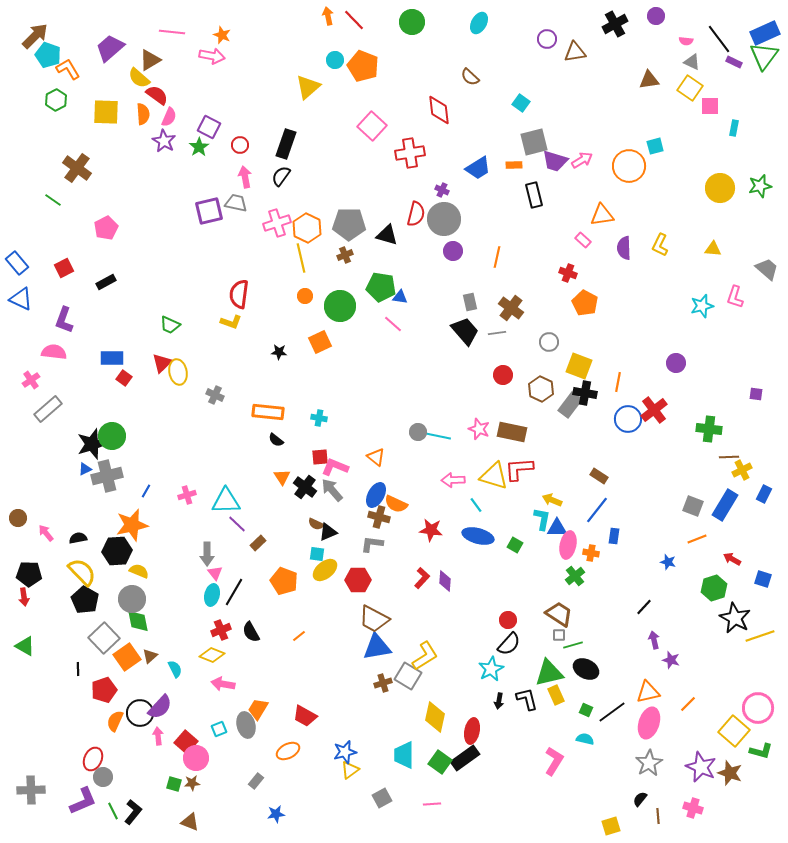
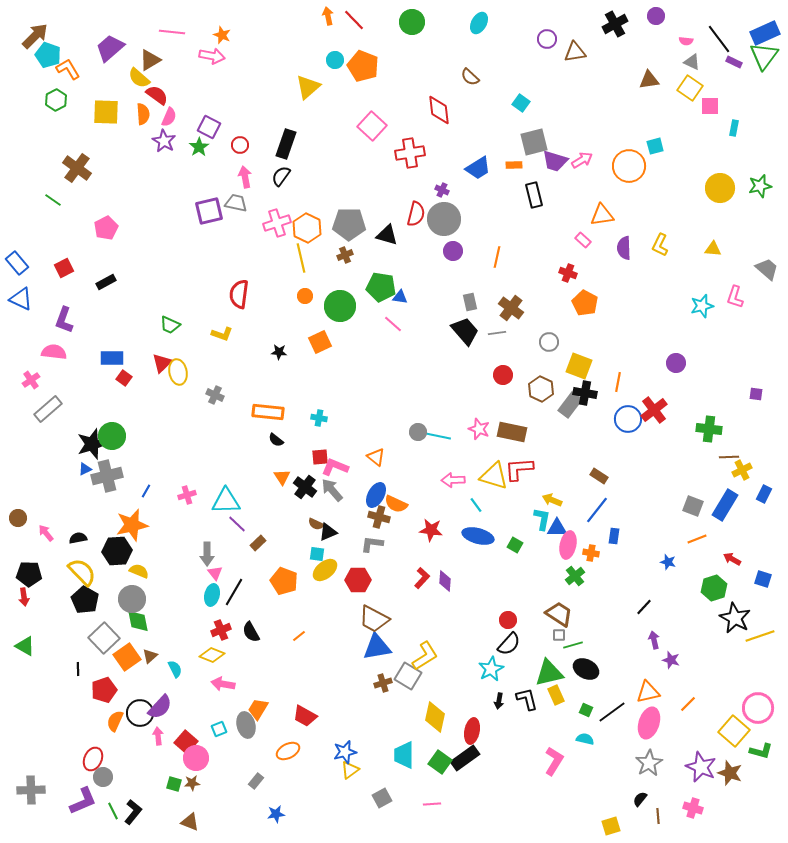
yellow L-shape at (231, 322): moved 9 px left, 12 px down
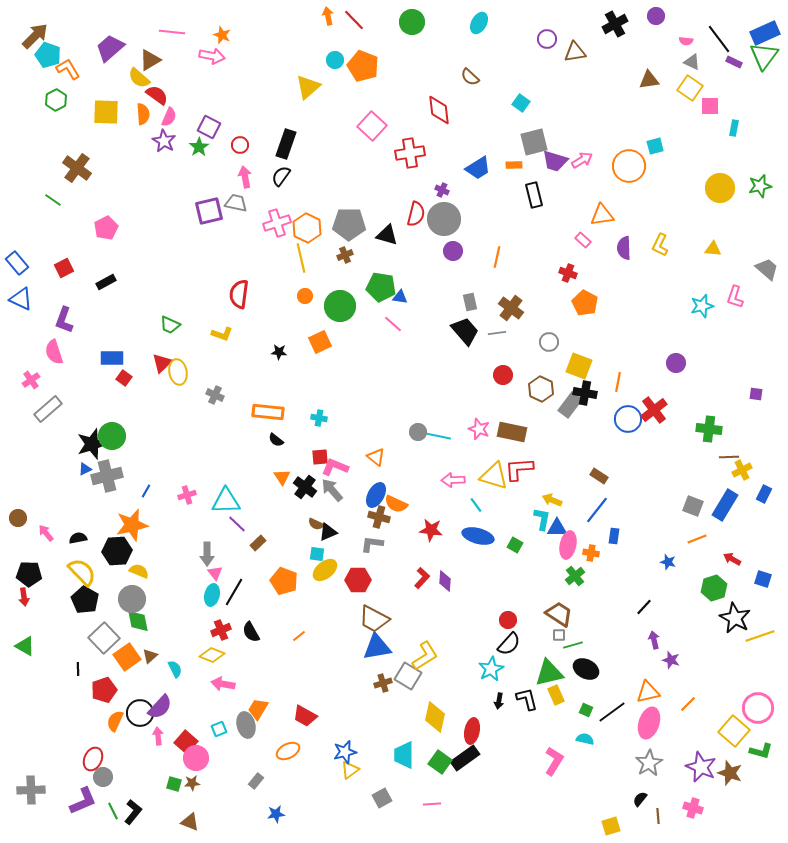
pink semicircle at (54, 352): rotated 115 degrees counterclockwise
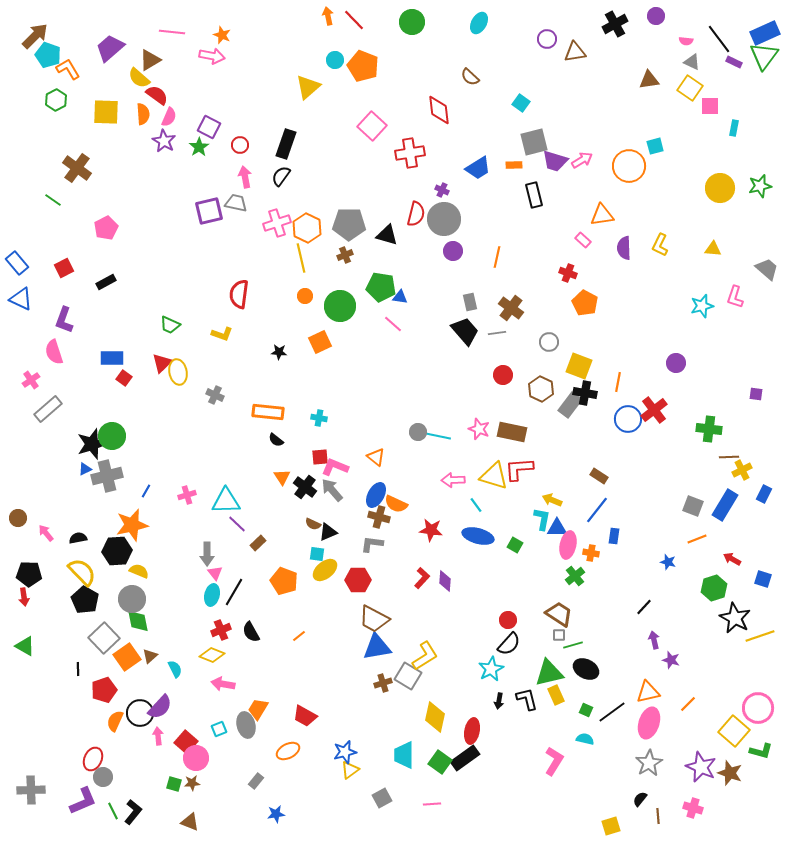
brown semicircle at (316, 524): moved 3 px left
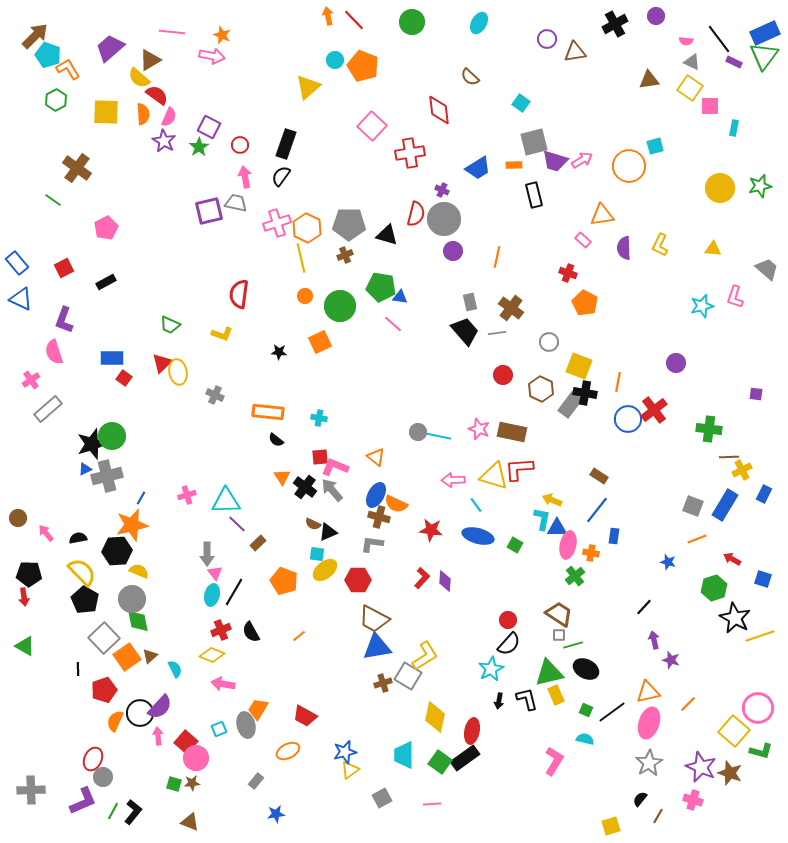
blue line at (146, 491): moved 5 px left, 7 px down
pink cross at (693, 808): moved 8 px up
green line at (113, 811): rotated 54 degrees clockwise
brown line at (658, 816): rotated 35 degrees clockwise
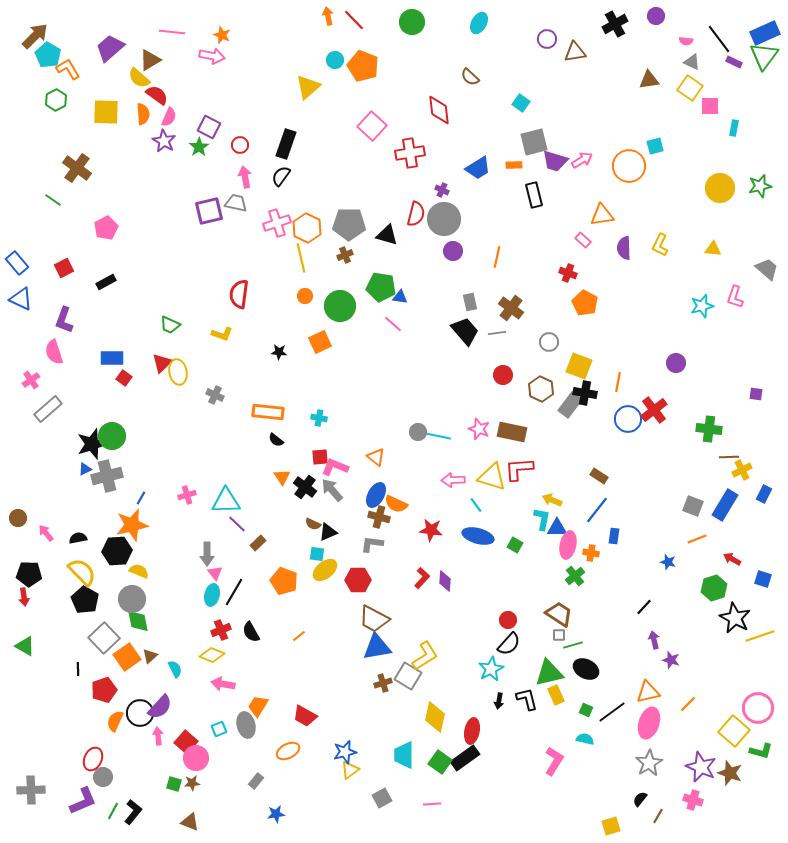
cyan pentagon at (48, 55): rotated 10 degrees clockwise
yellow triangle at (494, 476): moved 2 px left, 1 px down
orange trapezoid at (258, 709): moved 3 px up
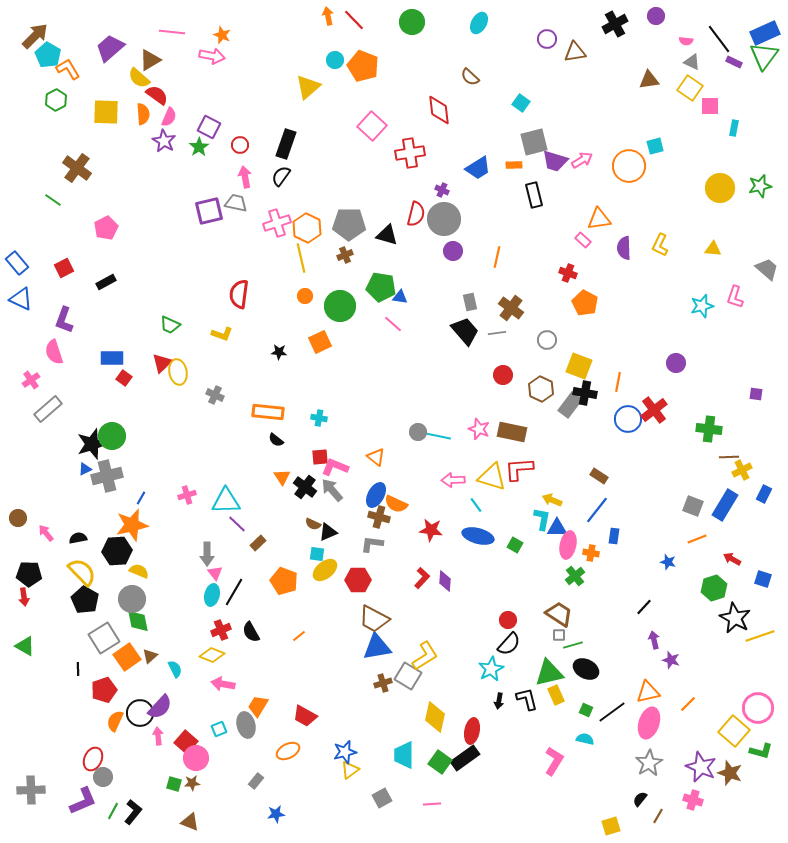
orange triangle at (602, 215): moved 3 px left, 4 px down
gray circle at (549, 342): moved 2 px left, 2 px up
gray square at (104, 638): rotated 12 degrees clockwise
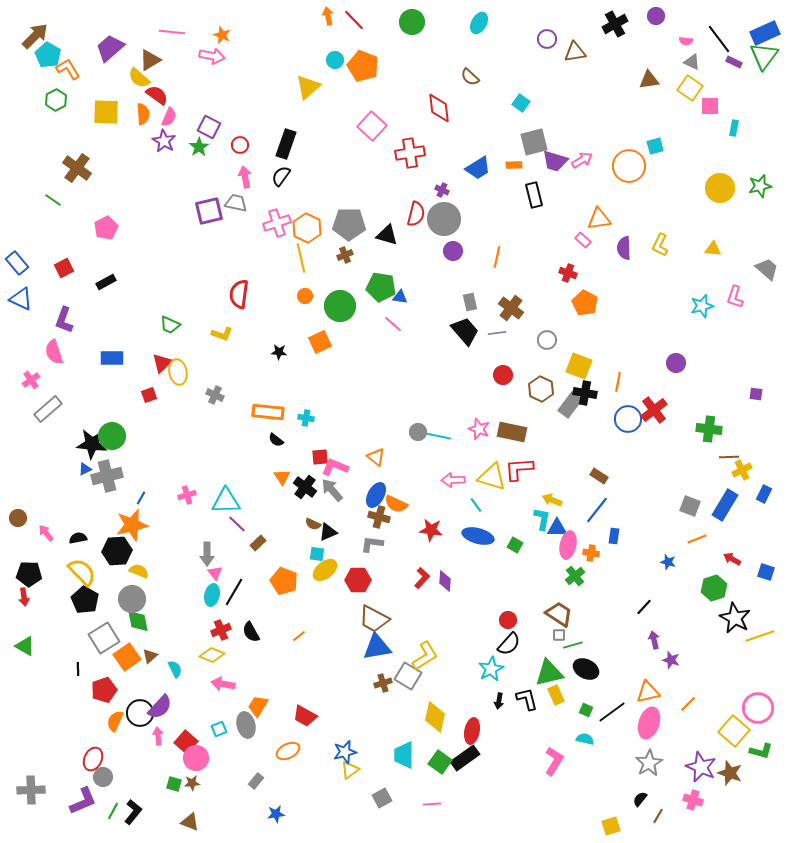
red diamond at (439, 110): moved 2 px up
red square at (124, 378): moved 25 px right, 17 px down; rotated 35 degrees clockwise
cyan cross at (319, 418): moved 13 px left
black star at (92, 444): rotated 24 degrees clockwise
gray square at (693, 506): moved 3 px left
blue square at (763, 579): moved 3 px right, 7 px up
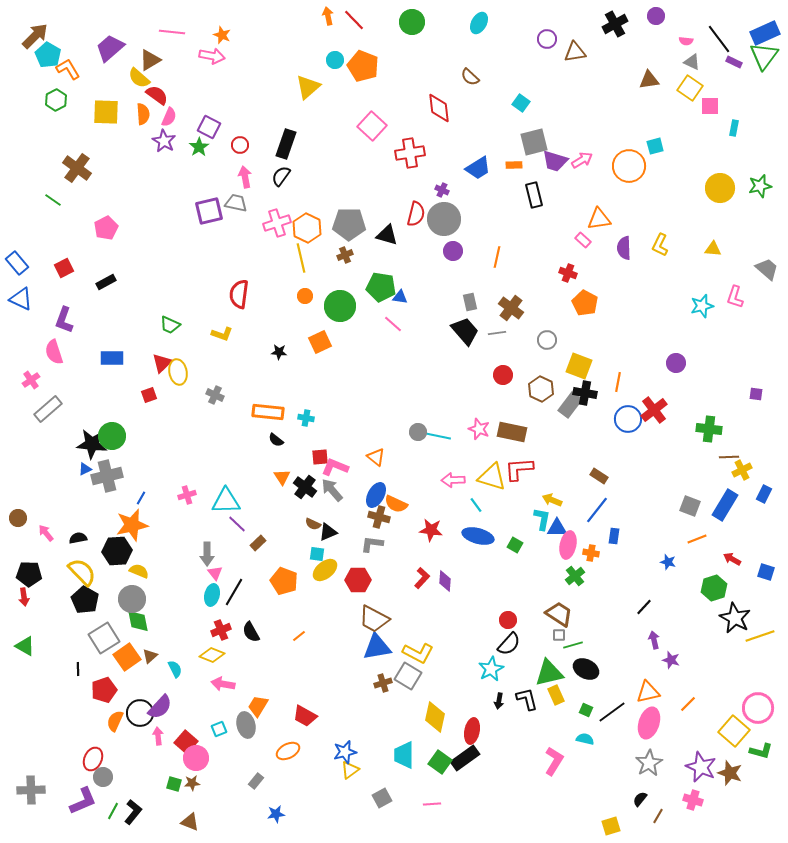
yellow L-shape at (425, 656): moved 7 px left, 3 px up; rotated 60 degrees clockwise
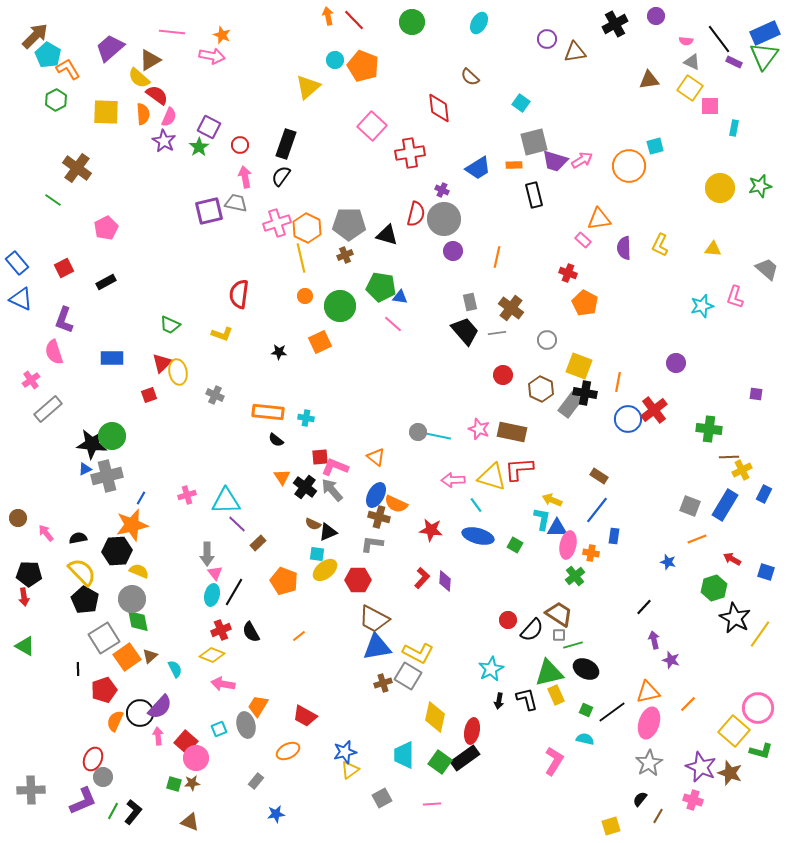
yellow line at (760, 636): moved 2 px up; rotated 36 degrees counterclockwise
black semicircle at (509, 644): moved 23 px right, 14 px up
